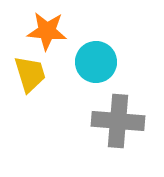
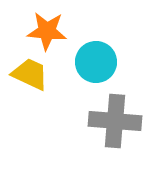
yellow trapezoid: rotated 48 degrees counterclockwise
gray cross: moved 3 px left
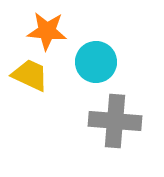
yellow trapezoid: moved 1 px down
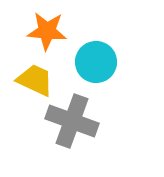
yellow trapezoid: moved 5 px right, 5 px down
gray cross: moved 43 px left; rotated 15 degrees clockwise
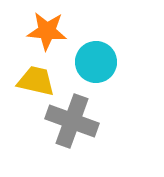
yellow trapezoid: moved 1 px right, 1 px down; rotated 12 degrees counterclockwise
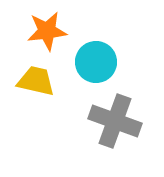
orange star: rotated 12 degrees counterclockwise
gray cross: moved 43 px right
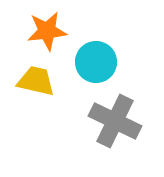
gray cross: rotated 6 degrees clockwise
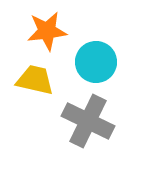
yellow trapezoid: moved 1 px left, 1 px up
gray cross: moved 27 px left
